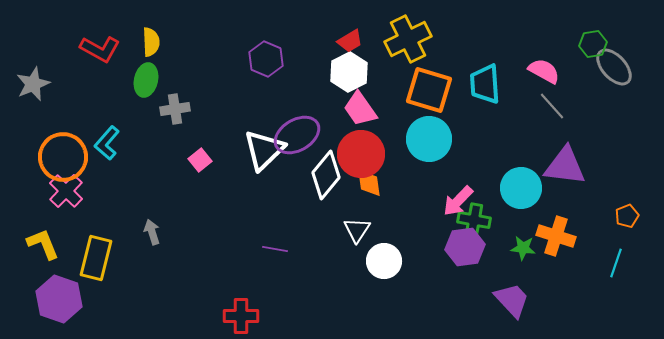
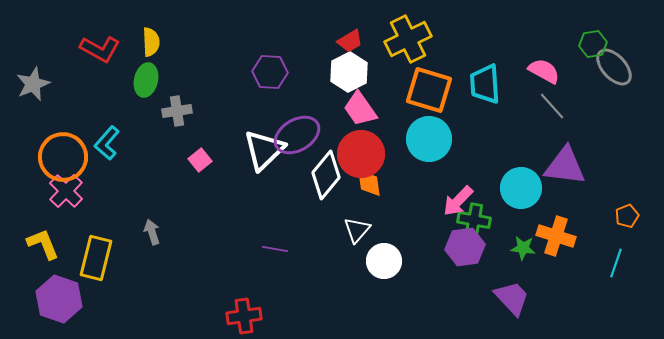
purple hexagon at (266, 59): moved 4 px right, 13 px down; rotated 20 degrees counterclockwise
gray cross at (175, 109): moved 2 px right, 2 px down
white triangle at (357, 230): rotated 8 degrees clockwise
purple trapezoid at (512, 300): moved 2 px up
red cross at (241, 316): moved 3 px right; rotated 8 degrees counterclockwise
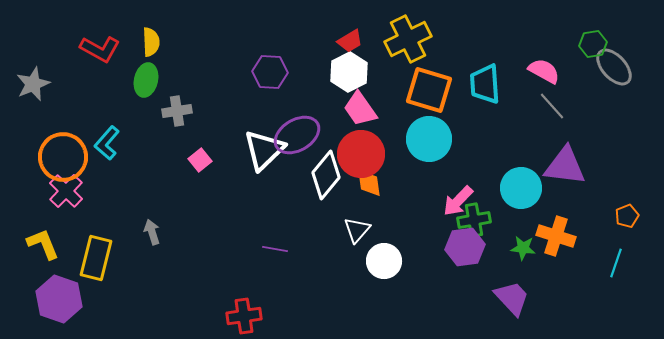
green cross at (474, 220): rotated 20 degrees counterclockwise
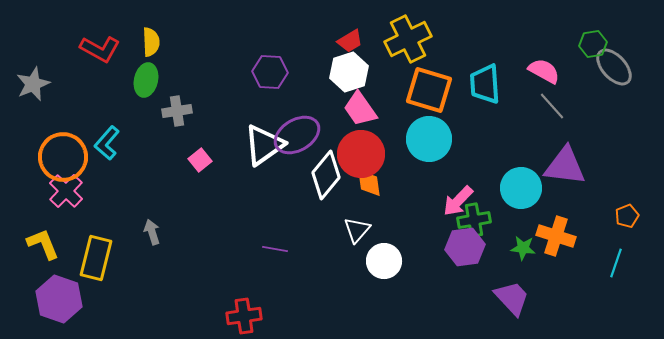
white hexagon at (349, 72): rotated 9 degrees clockwise
white triangle at (264, 150): moved 5 px up; rotated 9 degrees clockwise
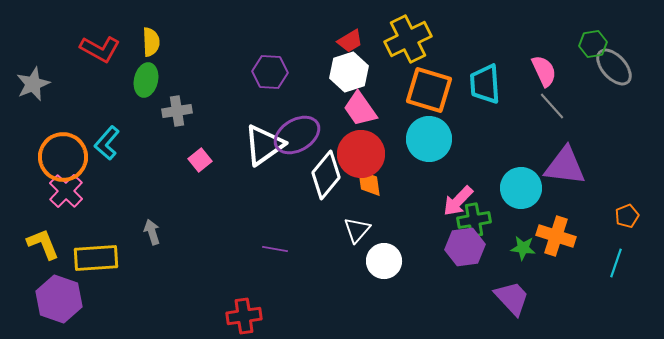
pink semicircle at (544, 71): rotated 36 degrees clockwise
yellow rectangle at (96, 258): rotated 72 degrees clockwise
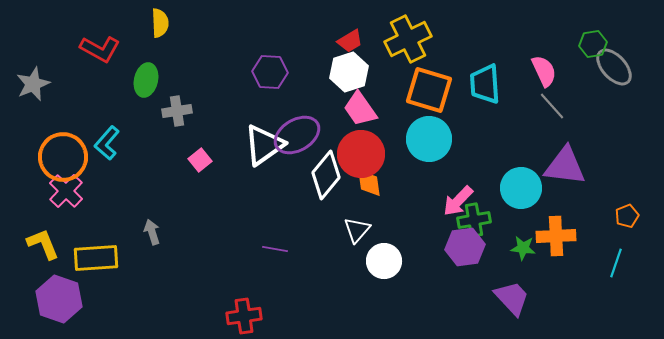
yellow semicircle at (151, 42): moved 9 px right, 19 px up
orange cross at (556, 236): rotated 21 degrees counterclockwise
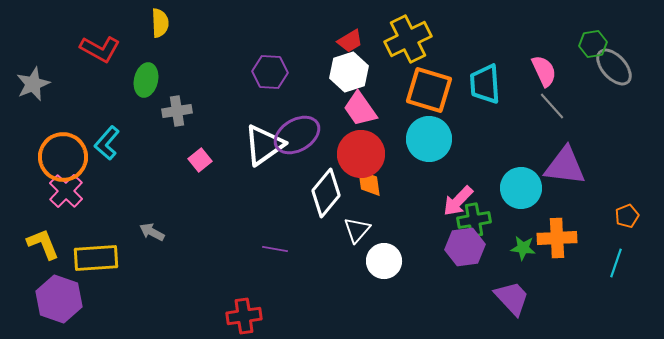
white diamond at (326, 175): moved 18 px down
gray arrow at (152, 232): rotated 45 degrees counterclockwise
orange cross at (556, 236): moved 1 px right, 2 px down
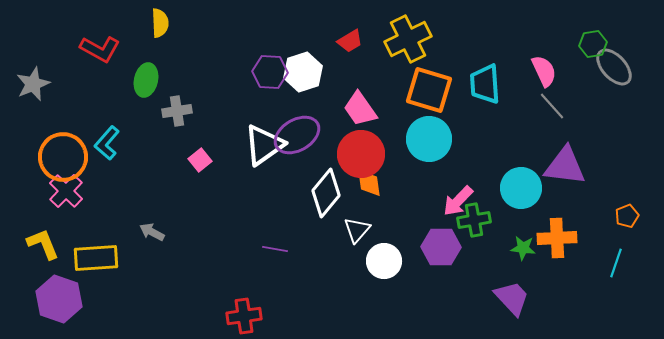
white hexagon at (349, 72): moved 46 px left
purple hexagon at (465, 247): moved 24 px left; rotated 9 degrees clockwise
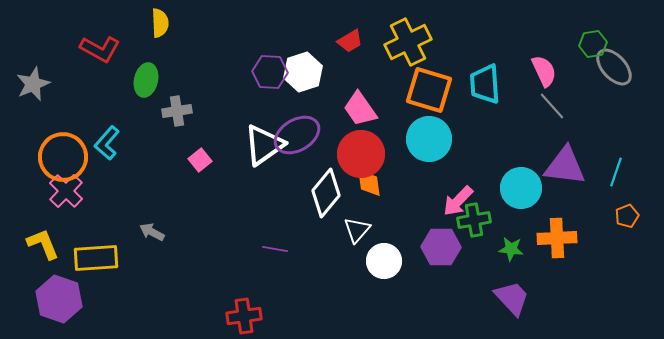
yellow cross at (408, 39): moved 3 px down
green star at (523, 248): moved 12 px left, 1 px down
cyan line at (616, 263): moved 91 px up
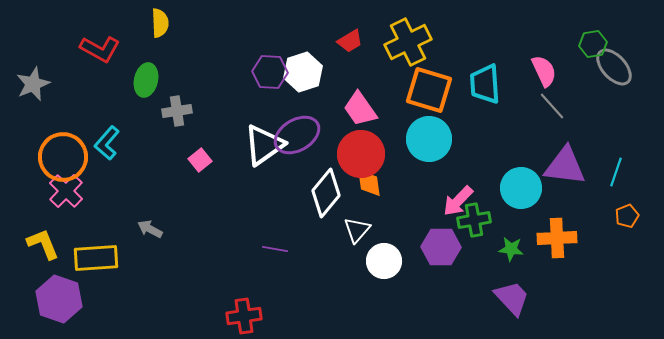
gray arrow at (152, 232): moved 2 px left, 3 px up
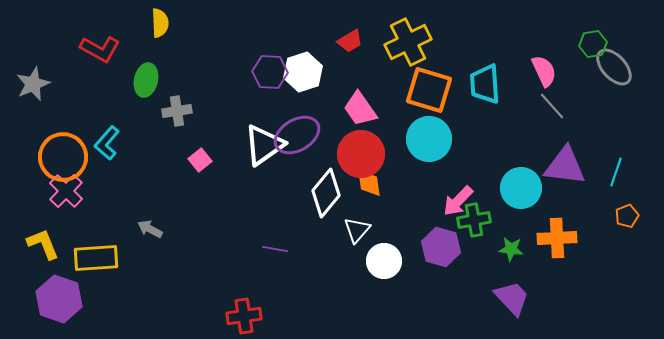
purple hexagon at (441, 247): rotated 15 degrees clockwise
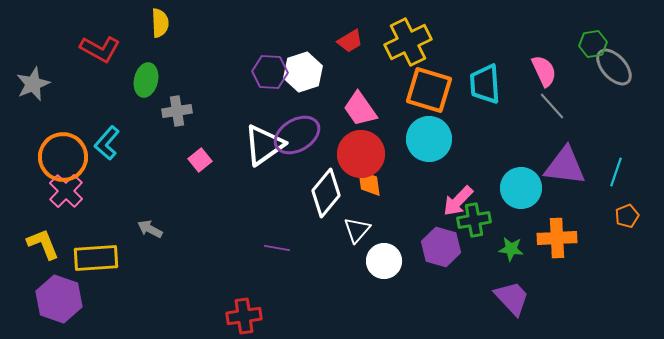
purple line at (275, 249): moved 2 px right, 1 px up
